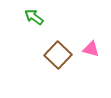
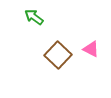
pink triangle: rotated 12 degrees clockwise
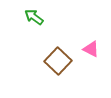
brown square: moved 6 px down
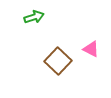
green arrow: rotated 126 degrees clockwise
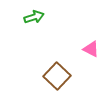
brown square: moved 1 px left, 15 px down
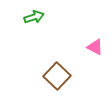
pink triangle: moved 4 px right, 2 px up
